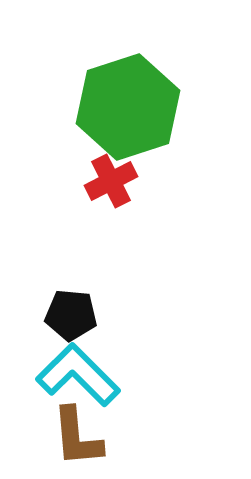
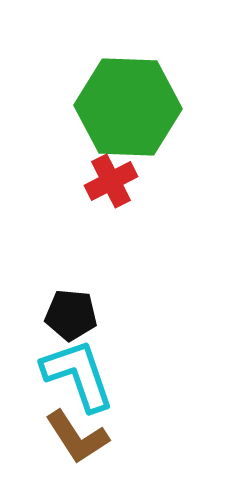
green hexagon: rotated 20 degrees clockwise
cyan L-shape: rotated 26 degrees clockwise
brown L-shape: rotated 28 degrees counterclockwise
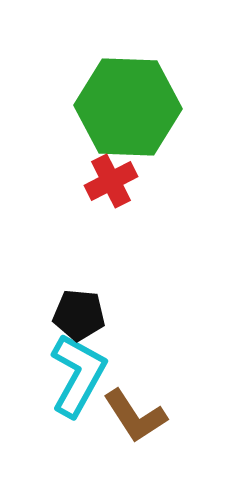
black pentagon: moved 8 px right
cyan L-shape: rotated 48 degrees clockwise
brown L-shape: moved 58 px right, 21 px up
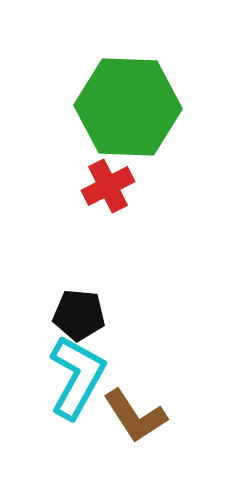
red cross: moved 3 px left, 5 px down
cyan L-shape: moved 1 px left, 2 px down
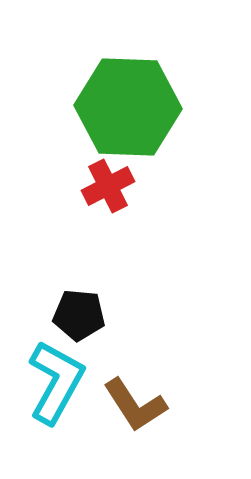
cyan L-shape: moved 21 px left, 5 px down
brown L-shape: moved 11 px up
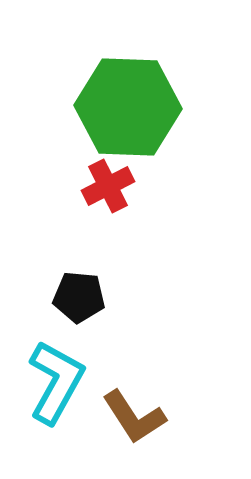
black pentagon: moved 18 px up
brown L-shape: moved 1 px left, 12 px down
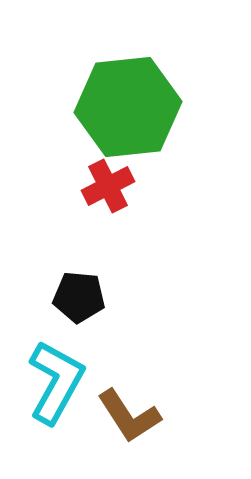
green hexagon: rotated 8 degrees counterclockwise
brown L-shape: moved 5 px left, 1 px up
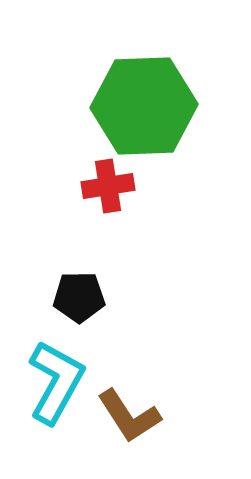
green hexagon: moved 16 px right, 1 px up; rotated 4 degrees clockwise
red cross: rotated 18 degrees clockwise
black pentagon: rotated 6 degrees counterclockwise
